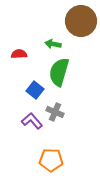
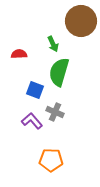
green arrow: rotated 126 degrees counterclockwise
blue square: rotated 18 degrees counterclockwise
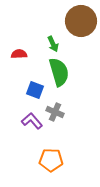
green semicircle: rotated 148 degrees clockwise
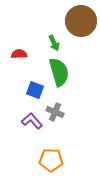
green arrow: moved 1 px right, 1 px up
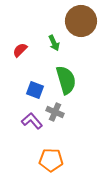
red semicircle: moved 1 px right, 4 px up; rotated 42 degrees counterclockwise
green semicircle: moved 7 px right, 8 px down
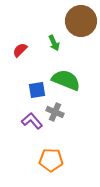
green semicircle: rotated 52 degrees counterclockwise
blue square: moved 2 px right; rotated 30 degrees counterclockwise
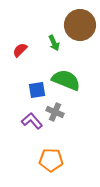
brown circle: moved 1 px left, 4 px down
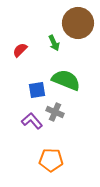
brown circle: moved 2 px left, 2 px up
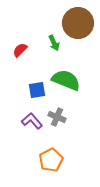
gray cross: moved 2 px right, 5 px down
orange pentagon: rotated 30 degrees counterclockwise
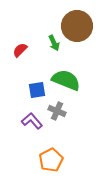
brown circle: moved 1 px left, 3 px down
gray cross: moved 6 px up
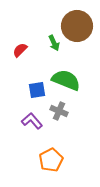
gray cross: moved 2 px right
